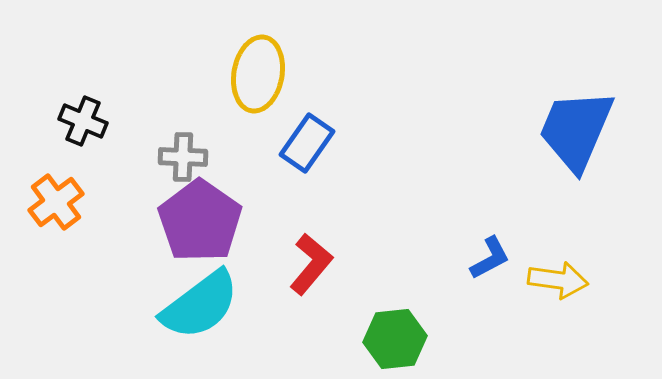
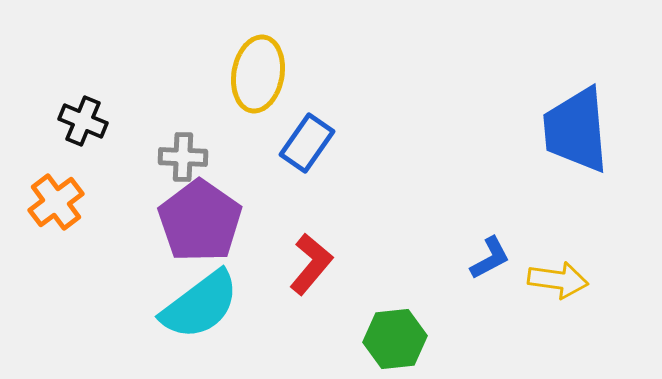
blue trapezoid: rotated 28 degrees counterclockwise
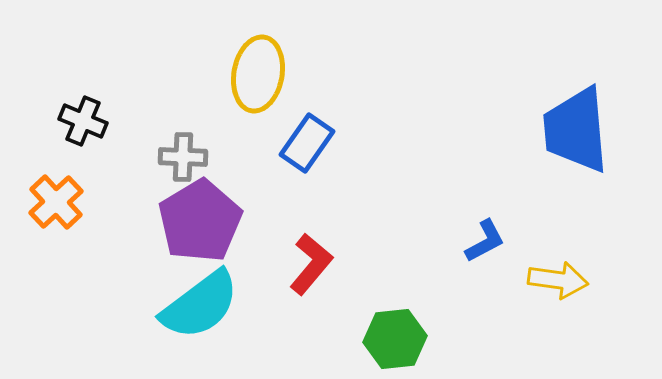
orange cross: rotated 6 degrees counterclockwise
purple pentagon: rotated 6 degrees clockwise
blue L-shape: moved 5 px left, 17 px up
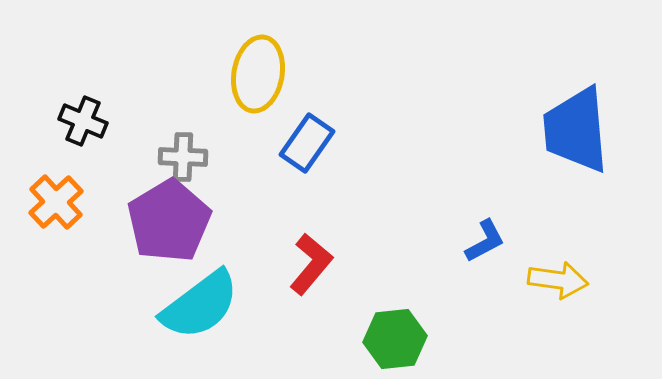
purple pentagon: moved 31 px left
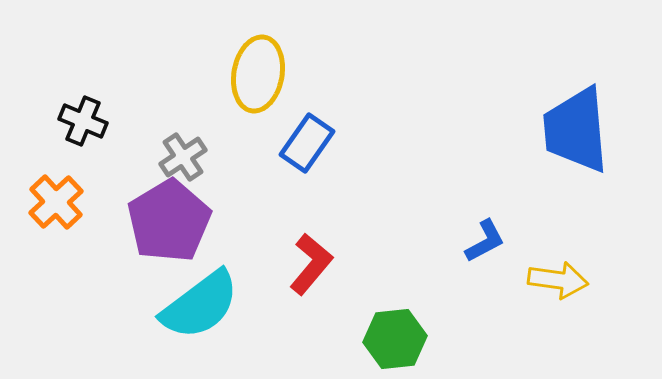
gray cross: rotated 36 degrees counterclockwise
